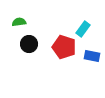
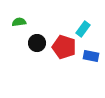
black circle: moved 8 px right, 1 px up
blue rectangle: moved 1 px left
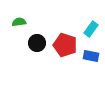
cyan rectangle: moved 8 px right
red pentagon: moved 1 px right, 2 px up
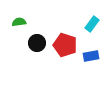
cyan rectangle: moved 1 px right, 5 px up
blue rectangle: rotated 21 degrees counterclockwise
